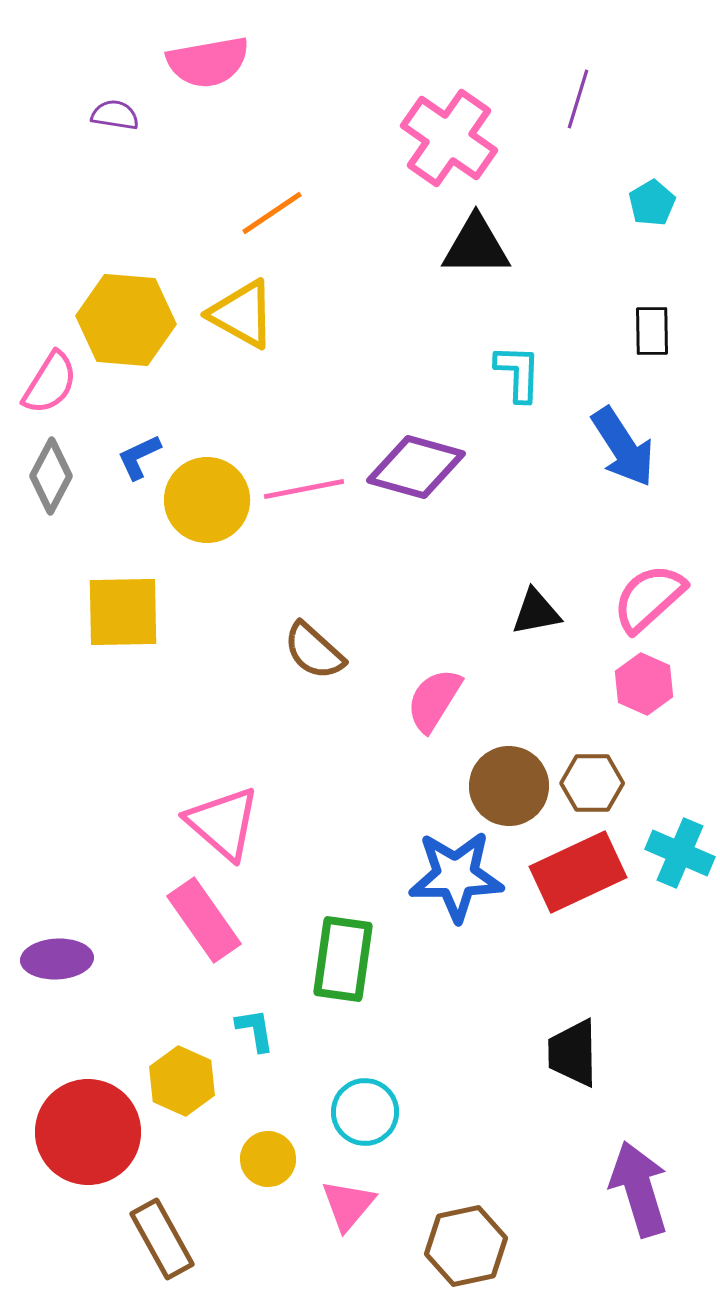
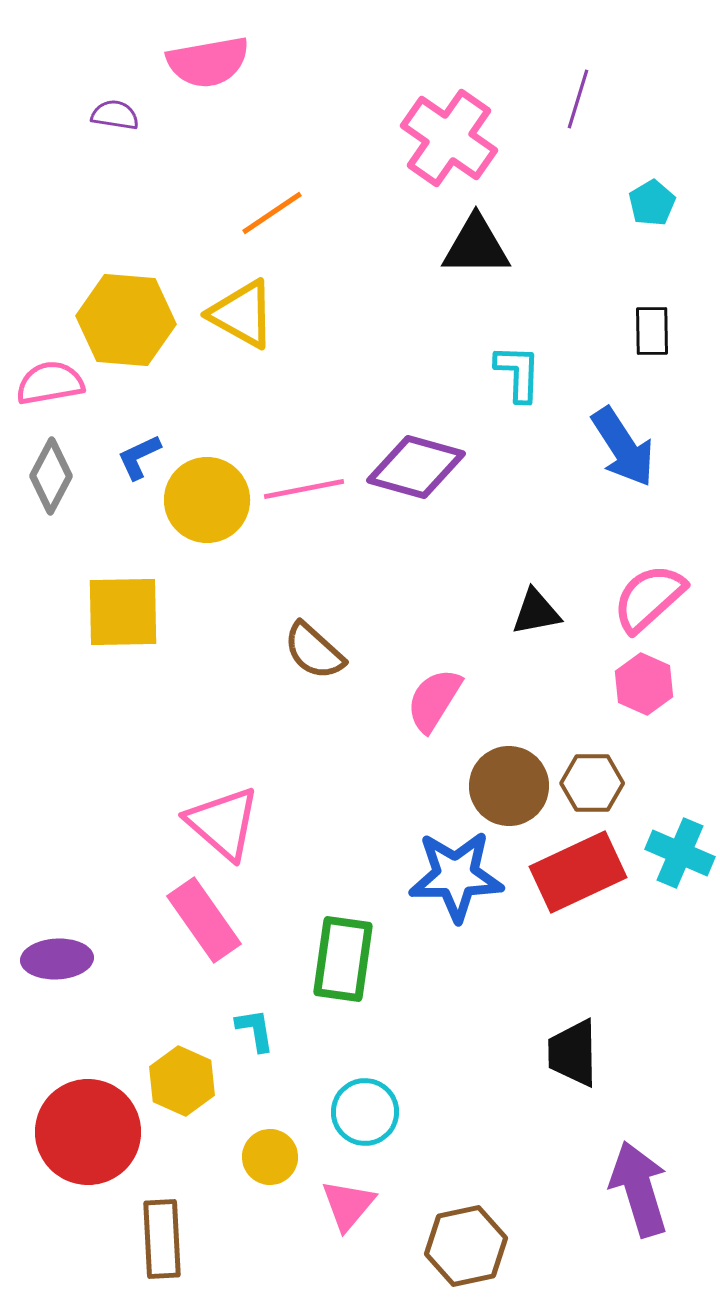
pink semicircle at (50, 383): rotated 132 degrees counterclockwise
yellow circle at (268, 1159): moved 2 px right, 2 px up
brown rectangle at (162, 1239): rotated 26 degrees clockwise
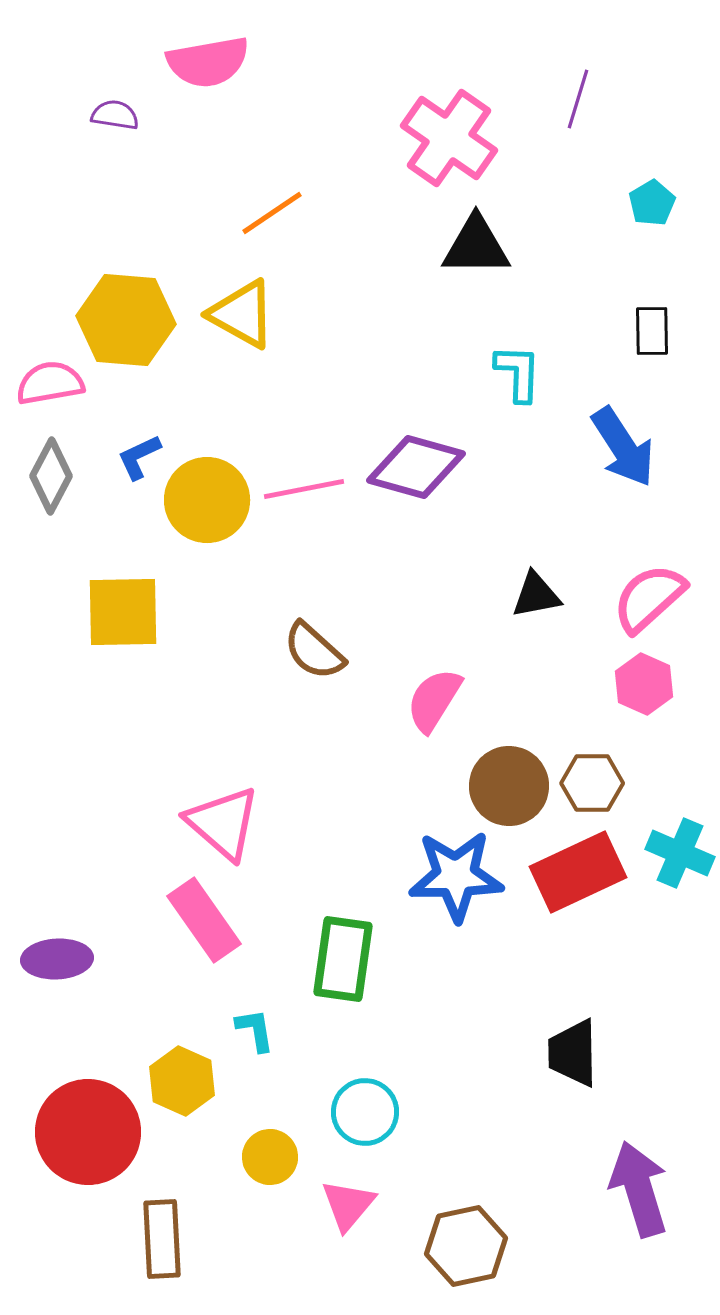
black triangle at (536, 612): moved 17 px up
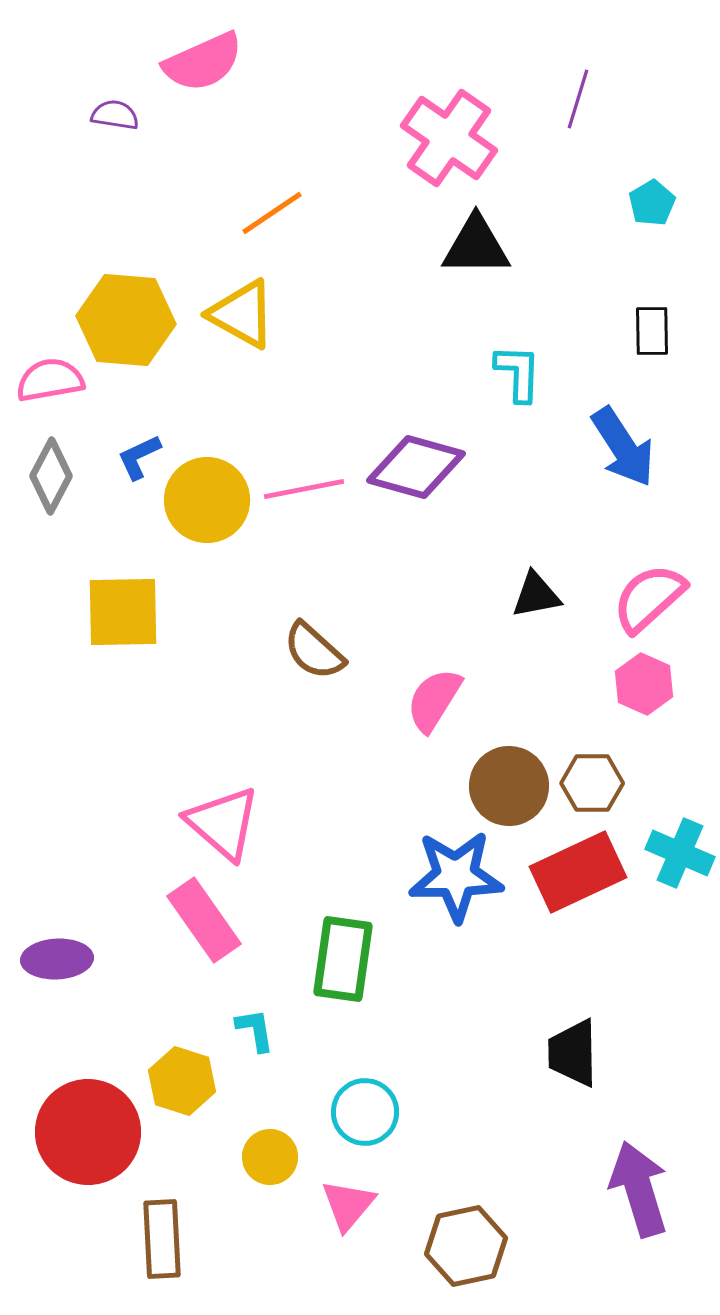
pink semicircle at (208, 62): moved 5 px left; rotated 14 degrees counterclockwise
pink semicircle at (50, 383): moved 3 px up
yellow hexagon at (182, 1081): rotated 6 degrees counterclockwise
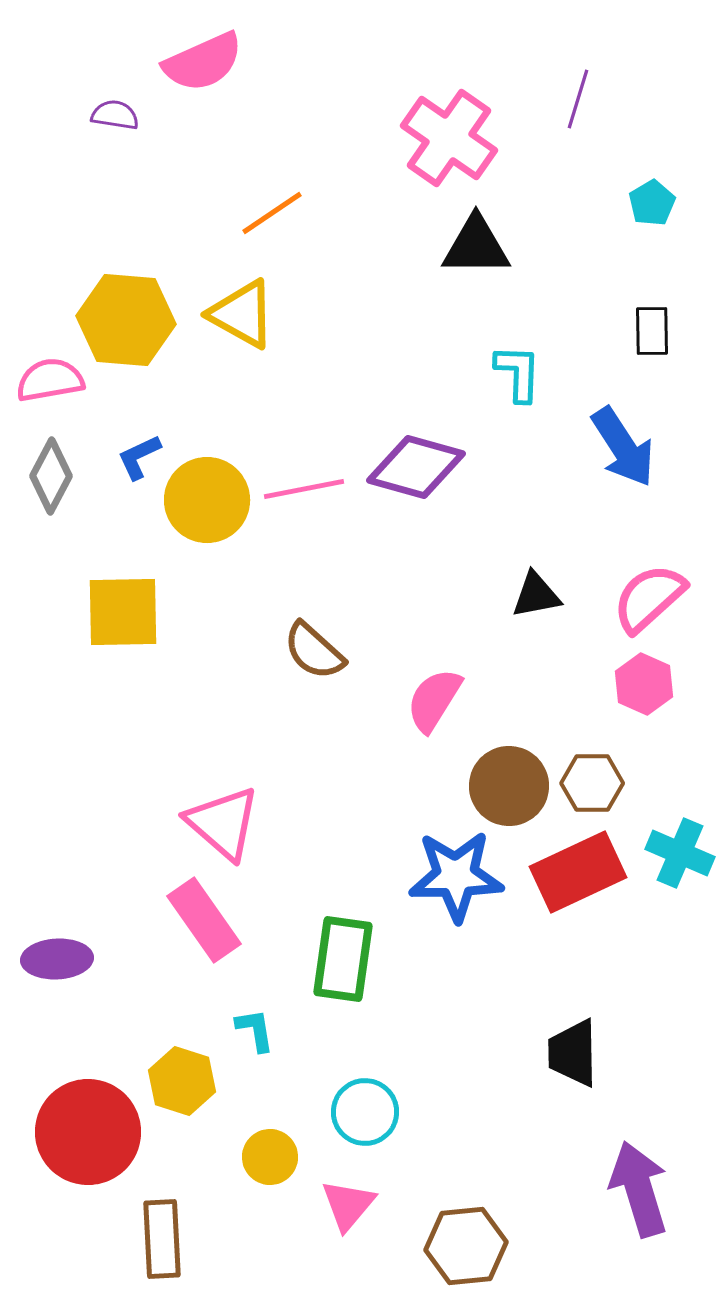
brown hexagon at (466, 1246): rotated 6 degrees clockwise
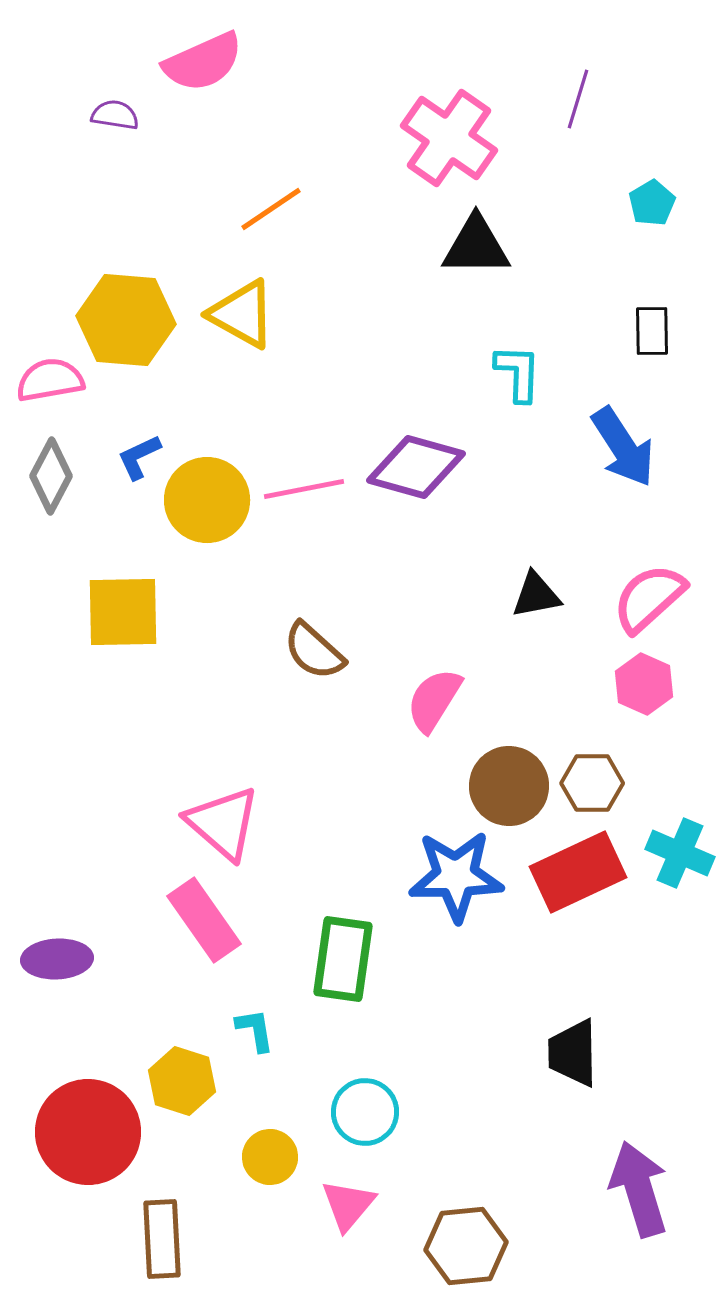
orange line at (272, 213): moved 1 px left, 4 px up
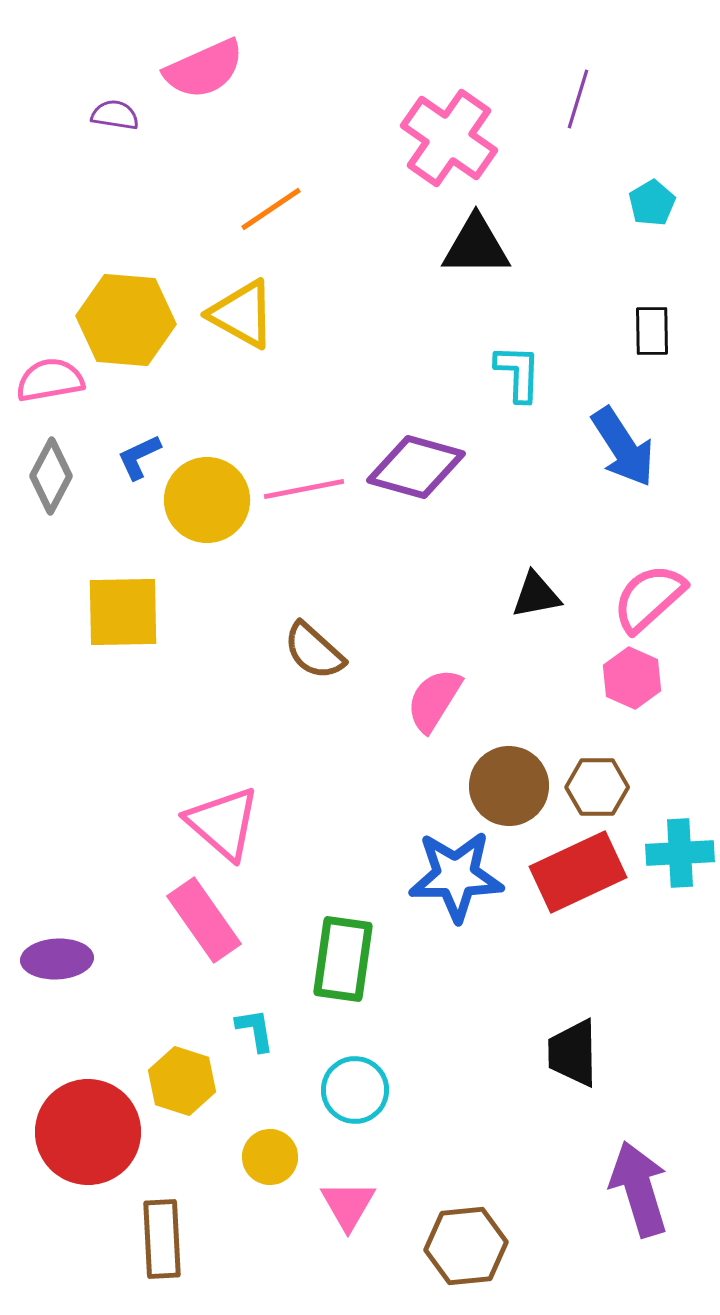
pink semicircle at (203, 62): moved 1 px right, 7 px down
pink hexagon at (644, 684): moved 12 px left, 6 px up
brown hexagon at (592, 783): moved 5 px right, 4 px down
cyan cross at (680, 853): rotated 26 degrees counterclockwise
cyan circle at (365, 1112): moved 10 px left, 22 px up
pink triangle at (348, 1205): rotated 10 degrees counterclockwise
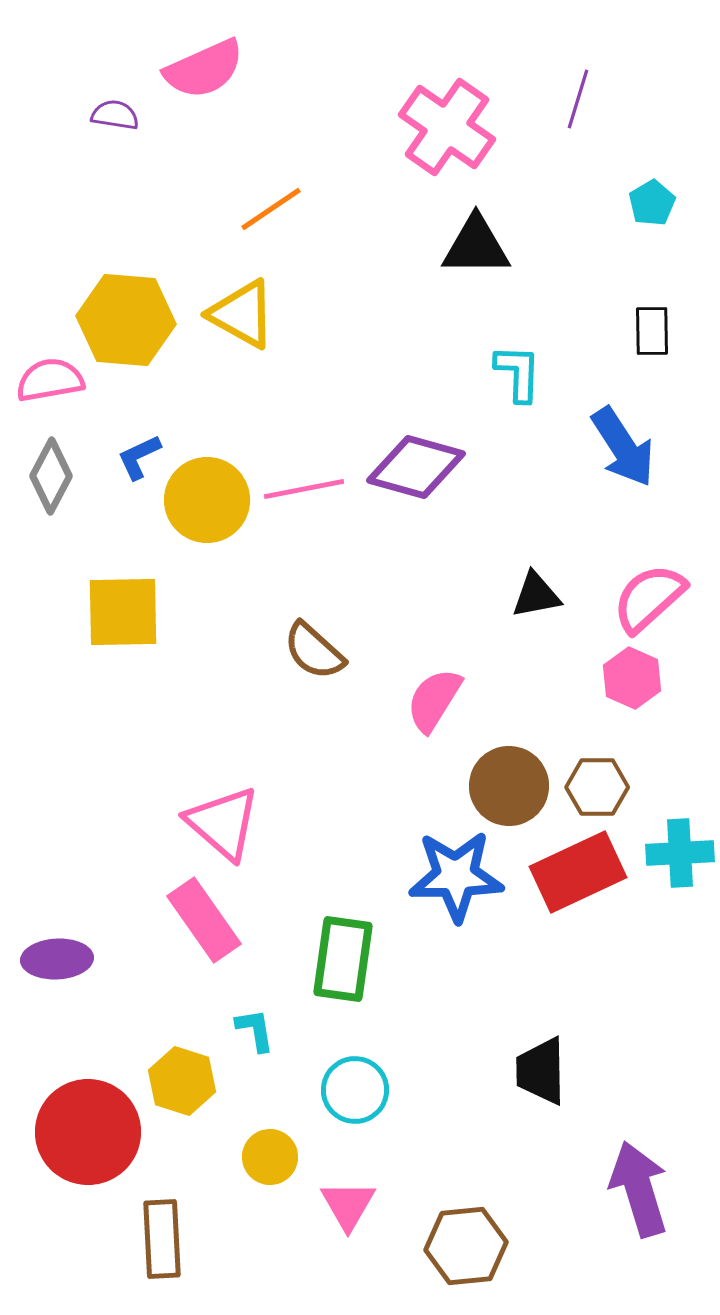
pink cross at (449, 138): moved 2 px left, 11 px up
black trapezoid at (573, 1053): moved 32 px left, 18 px down
